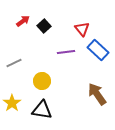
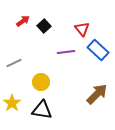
yellow circle: moved 1 px left, 1 px down
brown arrow: rotated 80 degrees clockwise
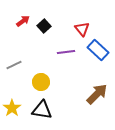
gray line: moved 2 px down
yellow star: moved 5 px down
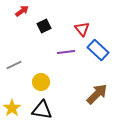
red arrow: moved 1 px left, 10 px up
black square: rotated 16 degrees clockwise
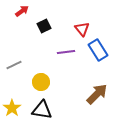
blue rectangle: rotated 15 degrees clockwise
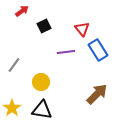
gray line: rotated 28 degrees counterclockwise
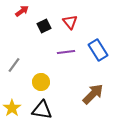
red triangle: moved 12 px left, 7 px up
brown arrow: moved 4 px left
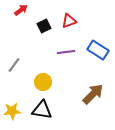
red arrow: moved 1 px left, 1 px up
red triangle: moved 1 px left, 1 px up; rotated 49 degrees clockwise
blue rectangle: rotated 25 degrees counterclockwise
yellow circle: moved 2 px right
yellow star: moved 3 px down; rotated 30 degrees clockwise
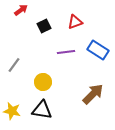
red triangle: moved 6 px right, 1 px down
yellow star: rotated 18 degrees clockwise
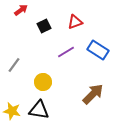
purple line: rotated 24 degrees counterclockwise
black triangle: moved 3 px left
